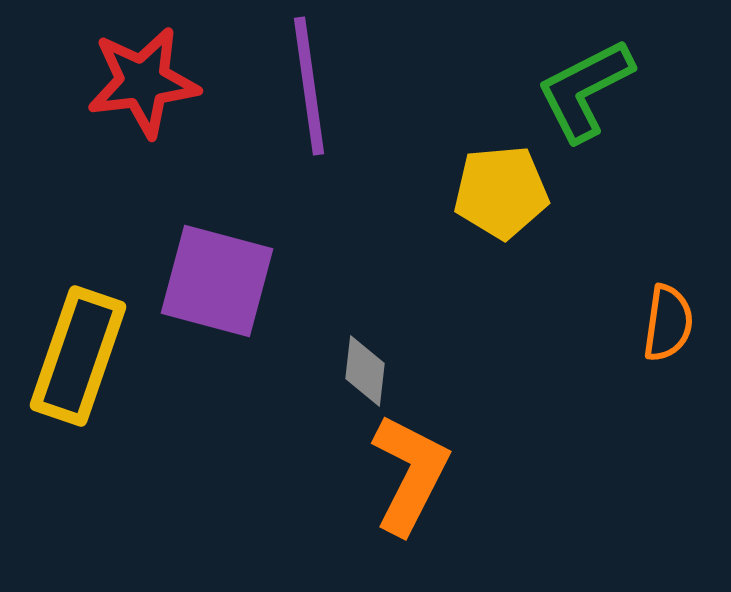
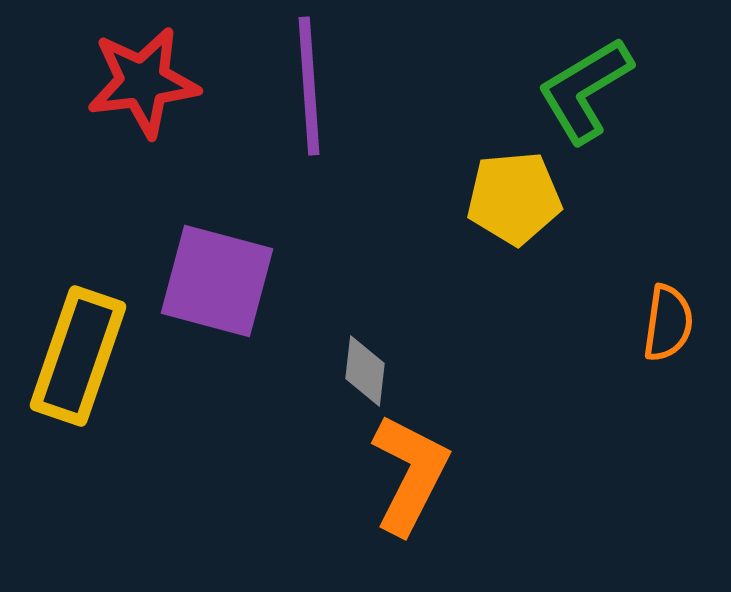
purple line: rotated 4 degrees clockwise
green L-shape: rotated 4 degrees counterclockwise
yellow pentagon: moved 13 px right, 6 px down
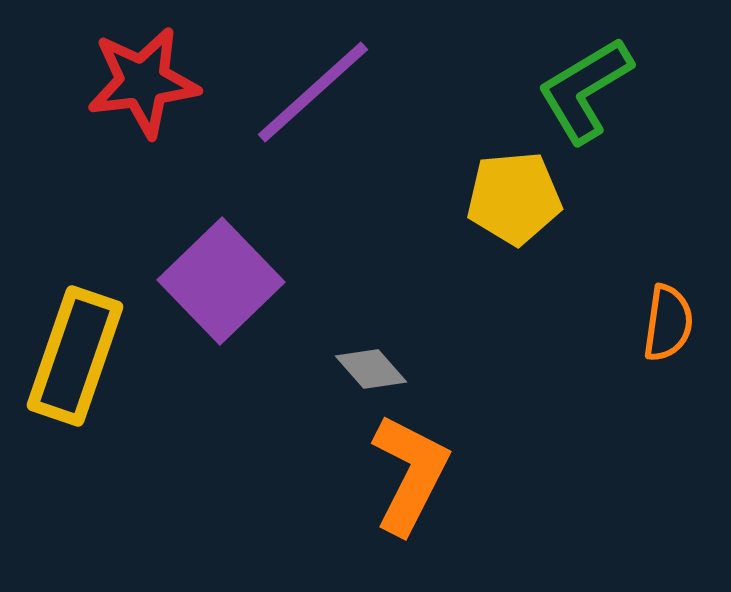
purple line: moved 4 px right, 6 px down; rotated 52 degrees clockwise
purple square: moved 4 px right; rotated 31 degrees clockwise
yellow rectangle: moved 3 px left
gray diamond: moved 6 px right, 2 px up; rotated 48 degrees counterclockwise
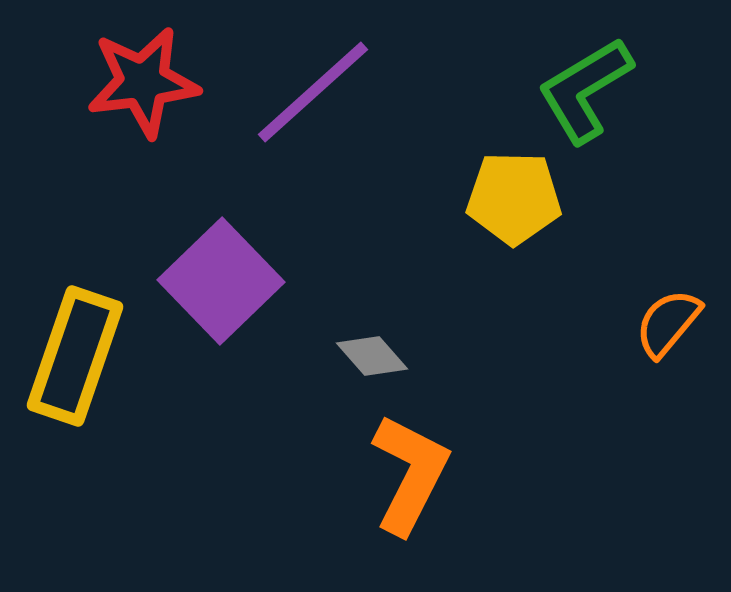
yellow pentagon: rotated 6 degrees clockwise
orange semicircle: rotated 148 degrees counterclockwise
gray diamond: moved 1 px right, 13 px up
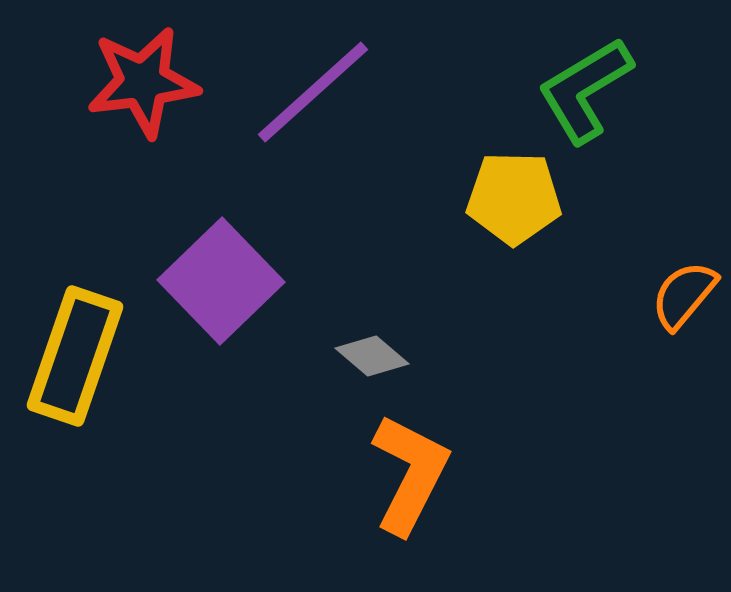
orange semicircle: moved 16 px right, 28 px up
gray diamond: rotated 8 degrees counterclockwise
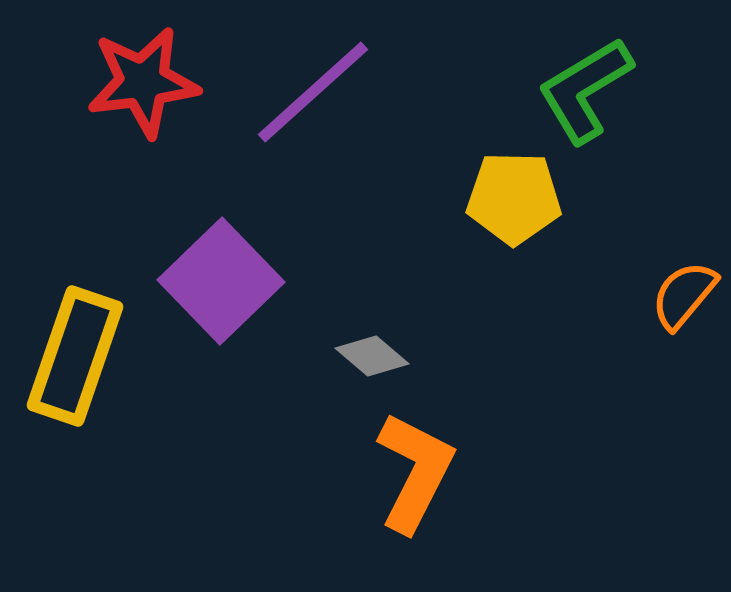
orange L-shape: moved 5 px right, 2 px up
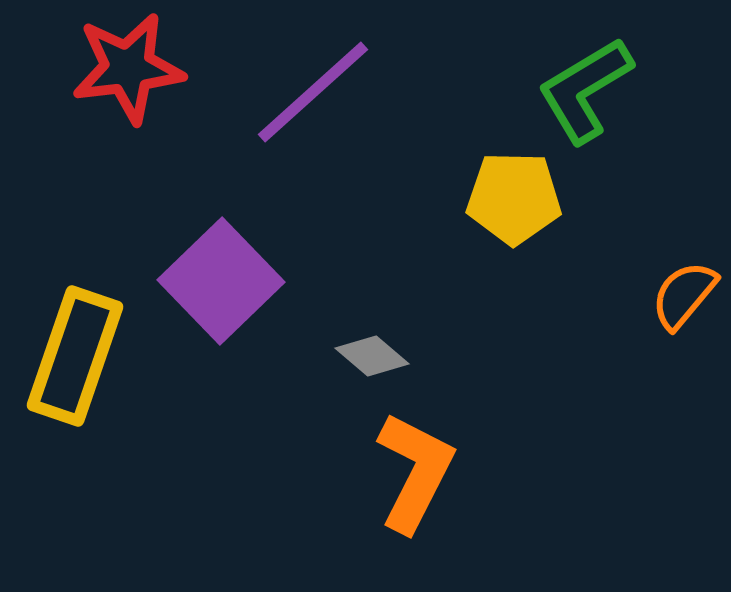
red star: moved 15 px left, 14 px up
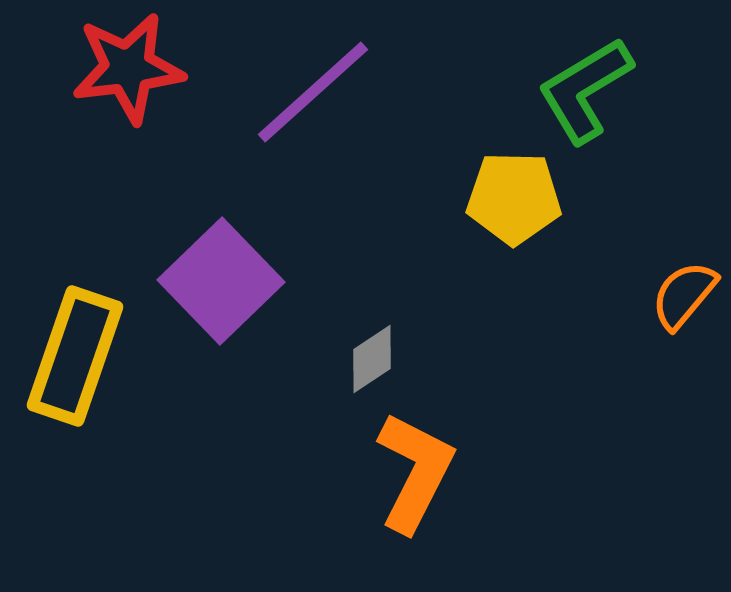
gray diamond: moved 3 px down; rotated 74 degrees counterclockwise
